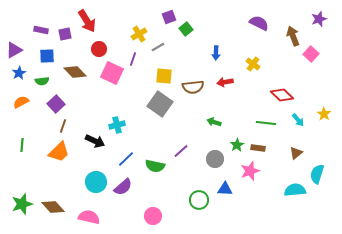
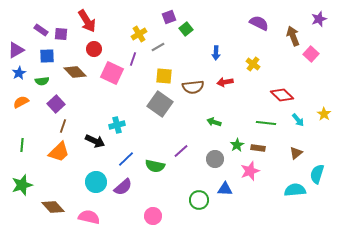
purple rectangle at (41, 30): rotated 24 degrees clockwise
purple square at (65, 34): moved 4 px left; rotated 16 degrees clockwise
red circle at (99, 49): moved 5 px left
purple triangle at (14, 50): moved 2 px right
green star at (22, 204): moved 19 px up
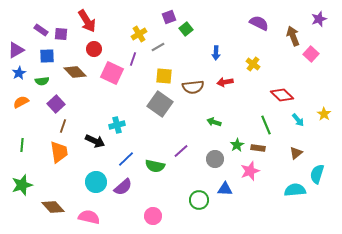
green line at (266, 123): moved 2 px down; rotated 60 degrees clockwise
orange trapezoid at (59, 152): rotated 55 degrees counterclockwise
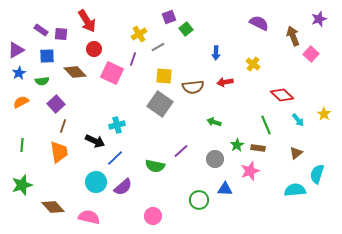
blue line at (126, 159): moved 11 px left, 1 px up
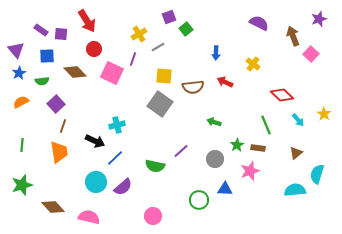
purple triangle at (16, 50): rotated 42 degrees counterclockwise
red arrow at (225, 82): rotated 35 degrees clockwise
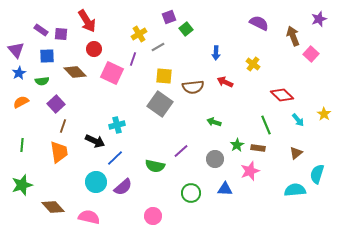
green circle at (199, 200): moved 8 px left, 7 px up
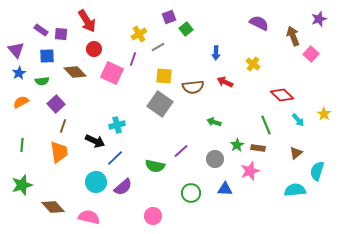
cyan semicircle at (317, 174): moved 3 px up
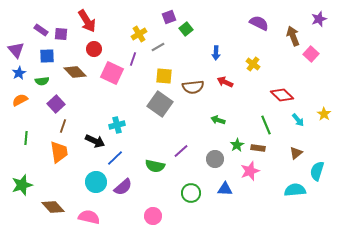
orange semicircle at (21, 102): moved 1 px left, 2 px up
green arrow at (214, 122): moved 4 px right, 2 px up
green line at (22, 145): moved 4 px right, 7 px up
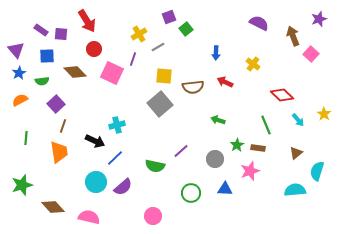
gray square at (160, 104): rotated 15 degrees clockwise
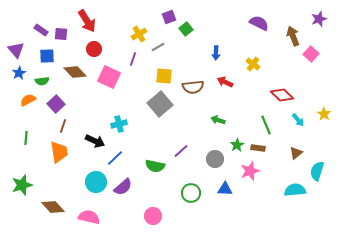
pink square at (112, 73): moved 3 px left, 4 px down
orange semicircle at (20, 100): moved 8 px right
cyan cross at (117, 125): moved 2 px right, 1 px up
